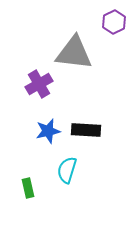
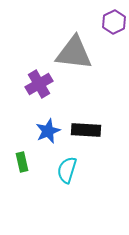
blue star: rotated 10 degrees counterclockwise
green rectangle: moved 6 px left, 26 px up
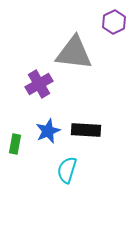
green rectangle: moved 7 px left, 18 px up; rotated 24 degrees clockwise
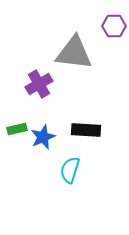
purple hexagon: moved 4 px down; rotated 25 degrees clockwise
blue star: moved 5 px left, 6 px down
green rectangle: moved 2 px right, 15 px up; rotated 66 degrees clockwise
cyan semicircle: moved 3 px right
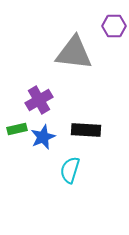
purple cross: moved 16 px down
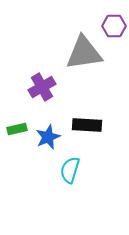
gray triangle: moved 10 px right; rotated 15 degrees counterclockwise
purple cross: moved 3 px right, 13 px up
black rectangle: moved 1 px right, 5 px up
blue star: moved 5 px right
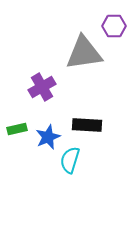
cyan semicircle: moved 10 px up
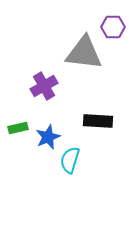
purple hexagon: moved 1 px left, 1 px down
gray triangle: rotated 15 degrees clockwise
purple cross: moved 2 px right, 1 px up
black rectangle: moved 11 px right, 4 px up
green rectangle: moved 1 px right, 1 px up
